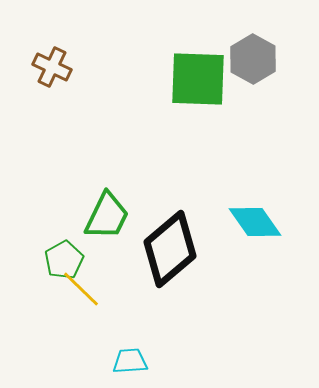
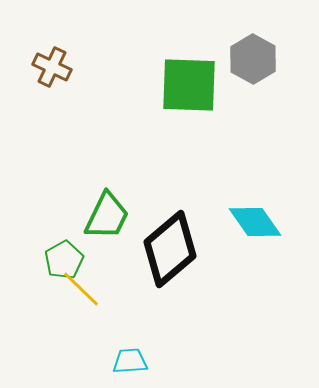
green square: moved 9 px left, 6 px down
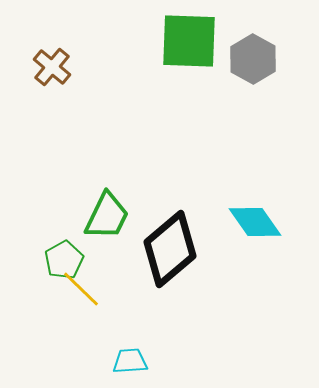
brown cross: rotated 15 degrees clockwise
green square: moved 44 px up
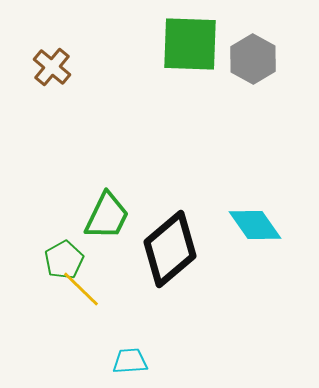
green square: moved 1 px right, 3 px down
cyan diamond: moved 3 px down
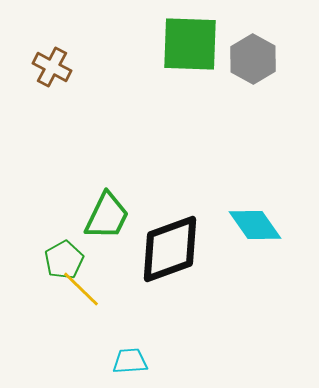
brown cross: rotated 12 degrees counterclockwise
black diamond: rotated 20 degrees clockwise
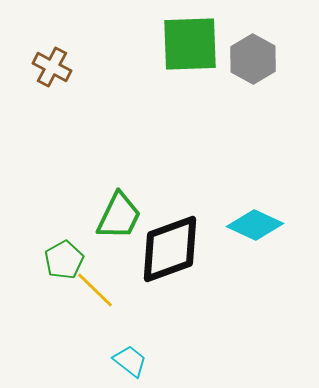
green square: rotated 4 degrees counterclockwise
green trapezoid: moved 12 px right
cyan diamond: rotated 30 degrees counterclockwise
yellow line: moved 14 px right, 1 px down
cyan trapezoid: rotated 42 degrees clockwise
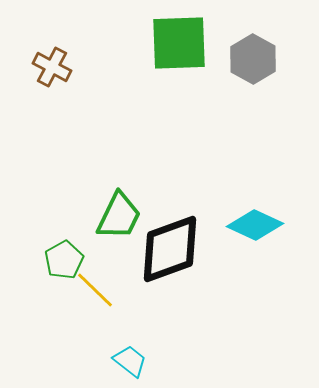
green square: moved 11 px left, 1 px up
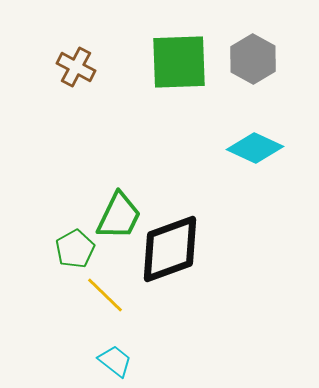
green square: moved 19 px down
brown cross: moved 24 px right
cyan diamond: moved 77 px up
green pentagon: moved 11 px right, 11 px up
yellow line: moved 10 px right, 5 px down
cyan trapezoid: moved 15 px left
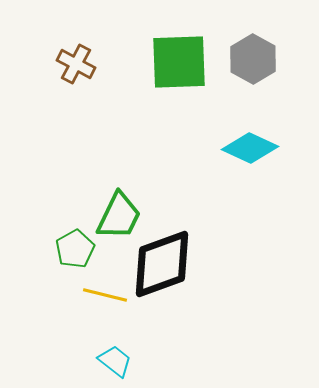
brown cross: moved 3 px up
cyan diamond: moved 5 px left
black diamond: moved 8 px left, 15 px down
yellow line: rotated 30 degrees counterclockwise
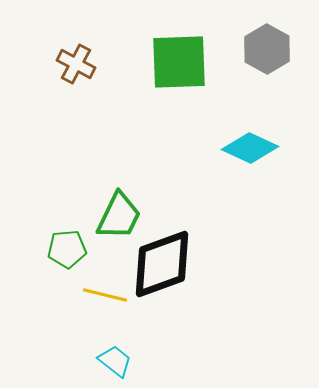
gray hexagon: moved 14 px right, 10 px up
green pentagon: moved 8 px left; rotated 24 degrees clockwise
